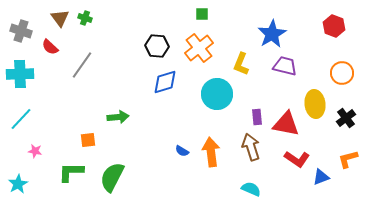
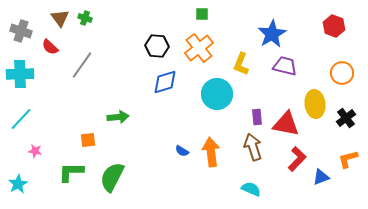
brown arrow: moved 2 px right
red L-shape: rotated 80 degrees counterclockwise
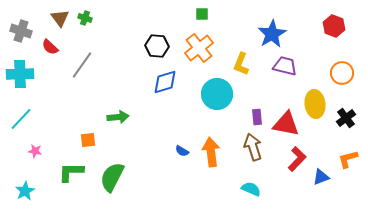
cyan star: moved 7 px right, 7 px down
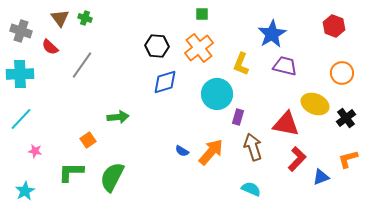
yellow ellipse: rotated 60 degrees counterclockwise
purple rectangle: moved 19 px left; rotated 21 degrees clockwise
orange square: rotated 28 degrees counterclockwise
orange arrow: rotated 48 degrees clockwise
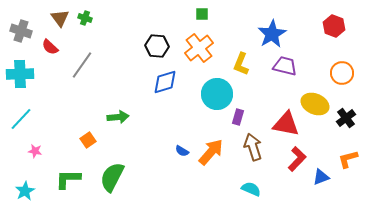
green L-shape: moved 3 px left, 7 px down
